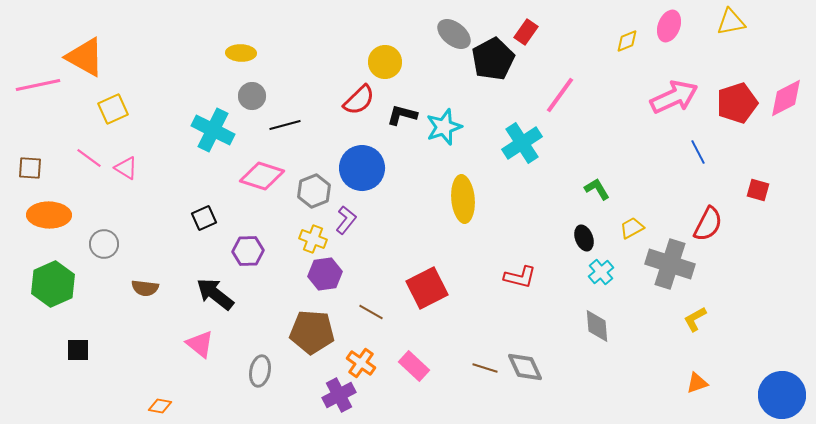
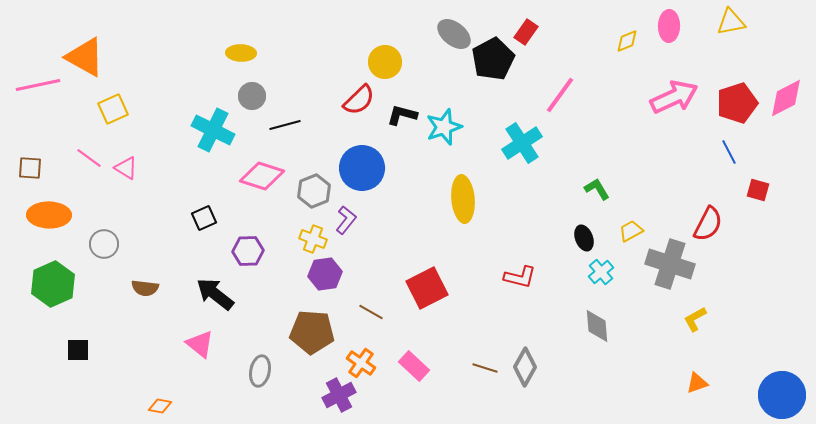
pink ellipse at (669, 26): rotated 20 degrees counterclockwise
blue line at (698, 152): moved 31 px right
yellow trapezoid at (632, 228): moved 1 px left, 3 px down
gray diamond at (525, 367): rotated 54 degrees clockwise
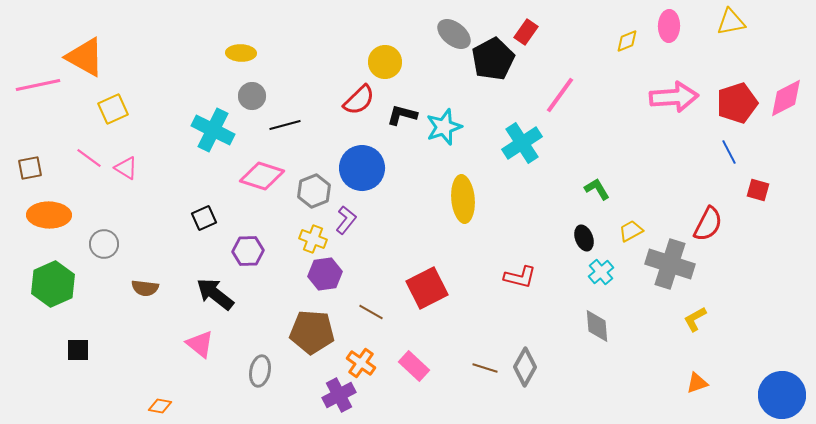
pink arrow at (674, 97): rotated 21 degrees clockwise
brown square at (30, 168): rotated 15 degrees counterclockwise
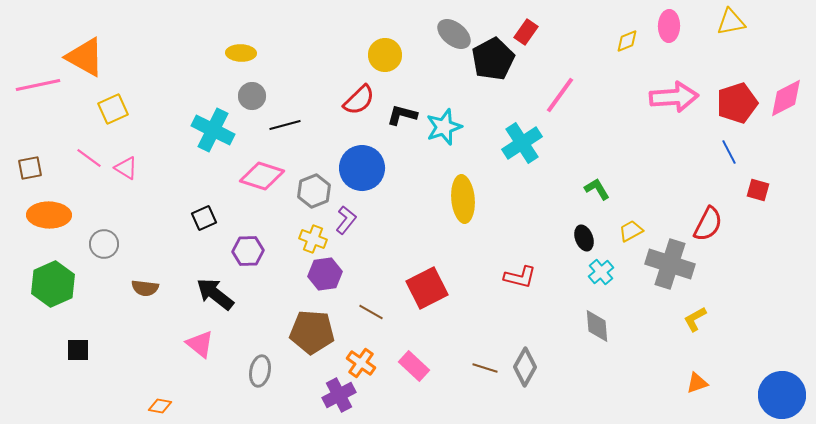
yellow circle at (385, 62): moved 7 px up
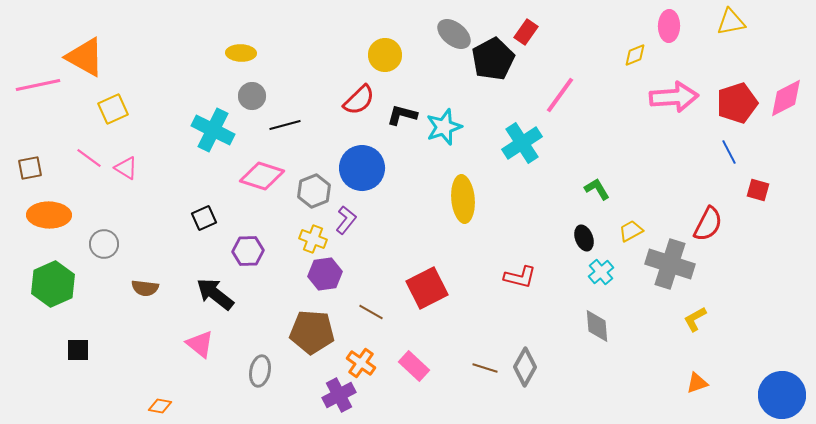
yellow diamond at (627, 41): moved 8 px right, 14 px down
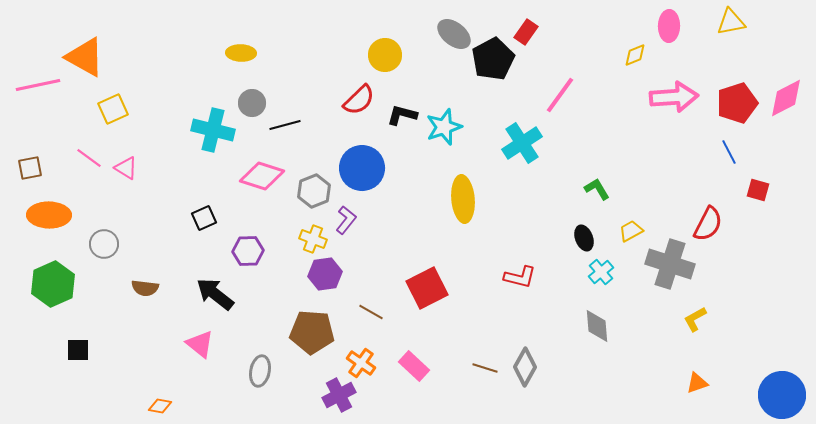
gray circle at (252, 96): moved 7 px down
cyan cross at (213, 130): rotated 12 degrees counterclockwise
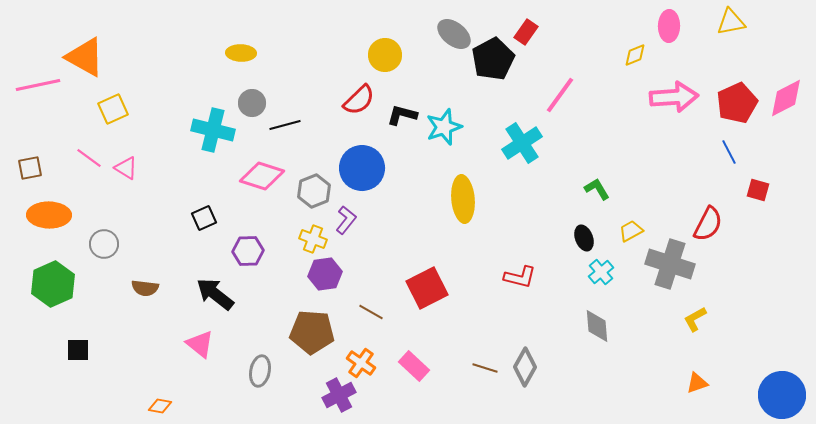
red pentagon at (737, 103): rotated 6 degrees counterclockwise
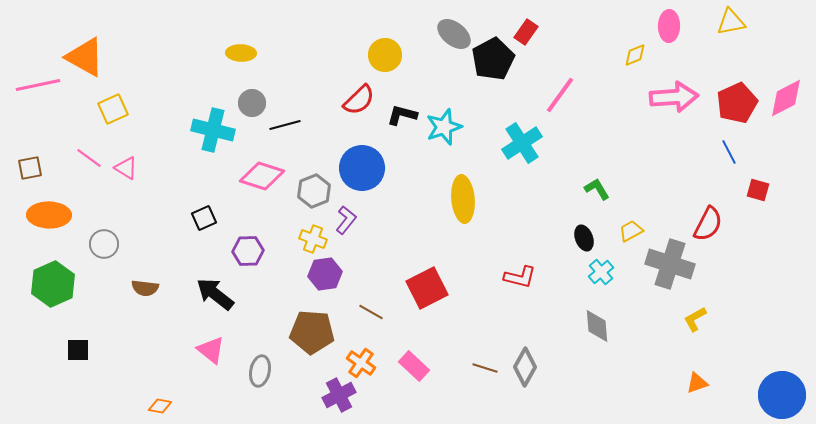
pink triangle at (200, 344): moved 11 px right, 6 px down
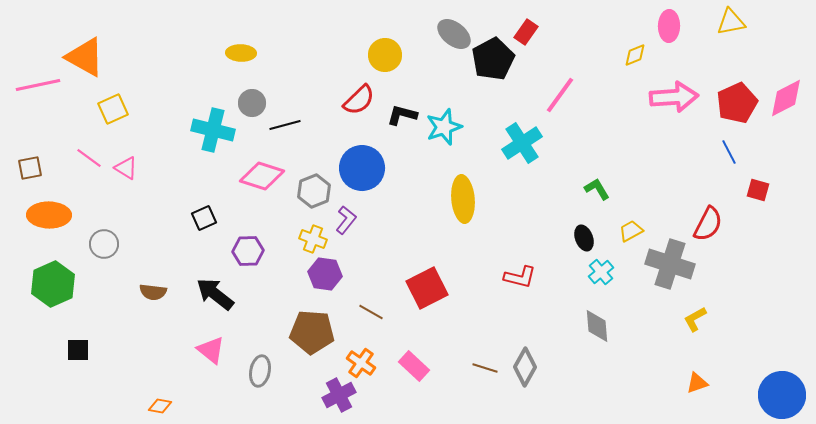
purple hexagon at (325, 274): rotated 16 degrees clockwise
brown semicircle at (145, 288): moved 8 px right, 4 px down
